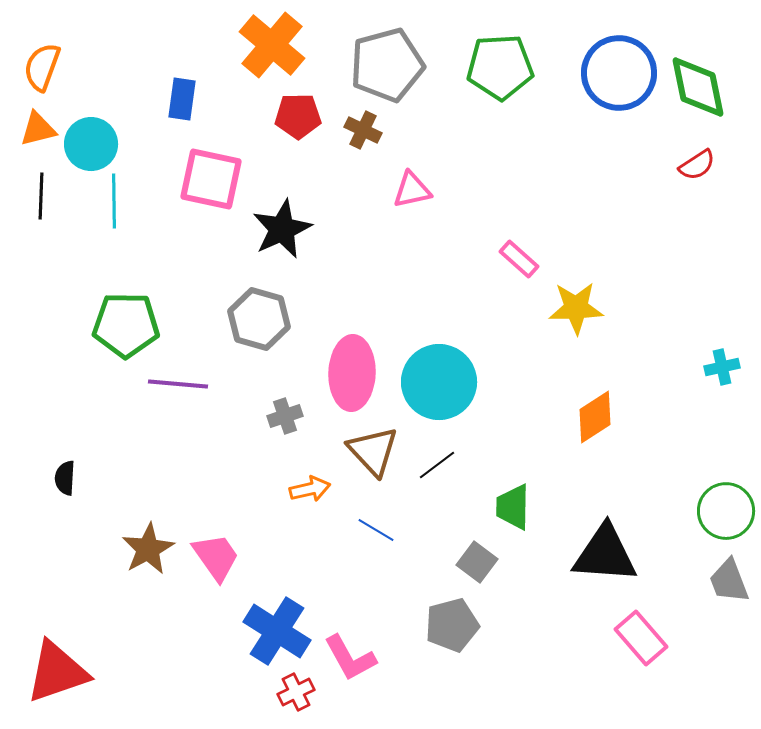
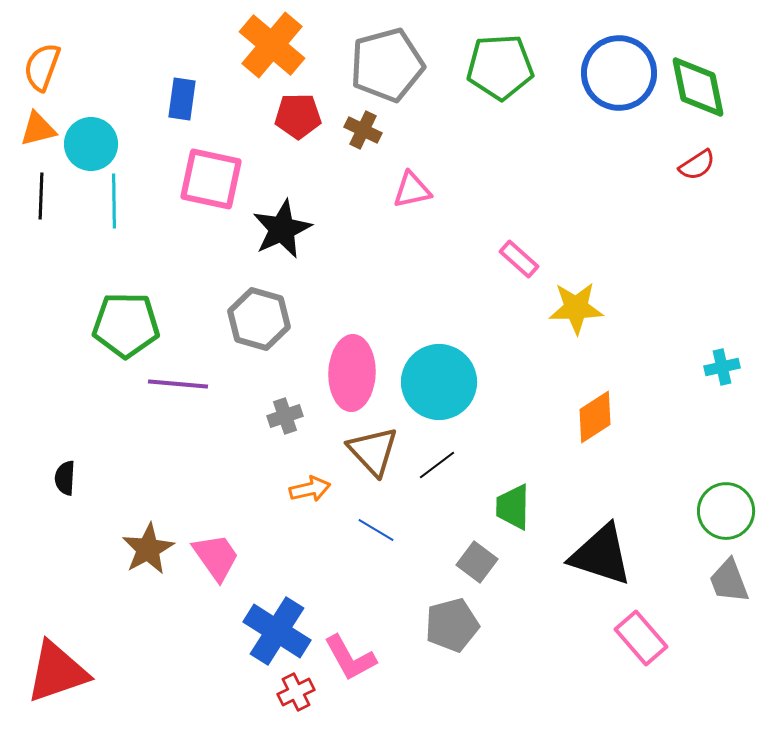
black triangle at (605, 554): moved 4 px left, 1 px down; rotated 14 degrees clockwise
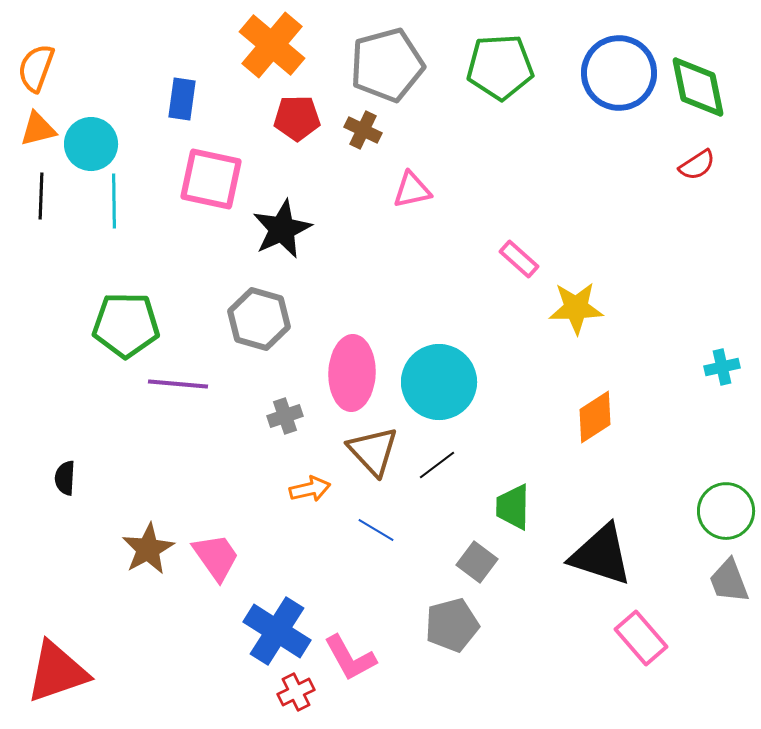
orange semicircle at (42, 67): moved 6 px left, 1 px down
red pentagon at (298, 116): moved 1 px left, 2 px down
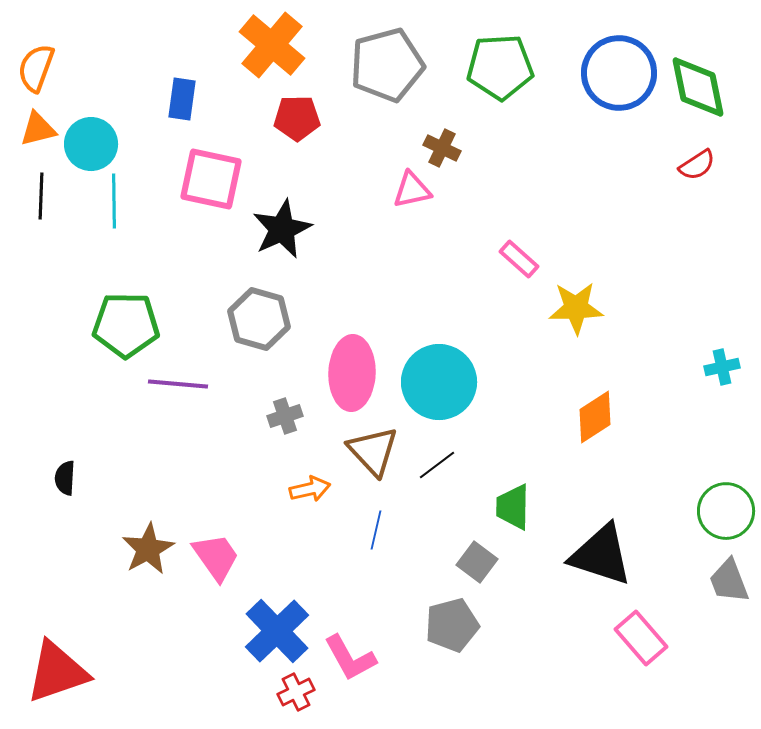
brown cross at (363, 130): moved 79 px right, 18 px down
blue line at (376, 530): rotated 72 degrees clockwise
blue cross at (277, 631): rotated 14 degrees clockwise
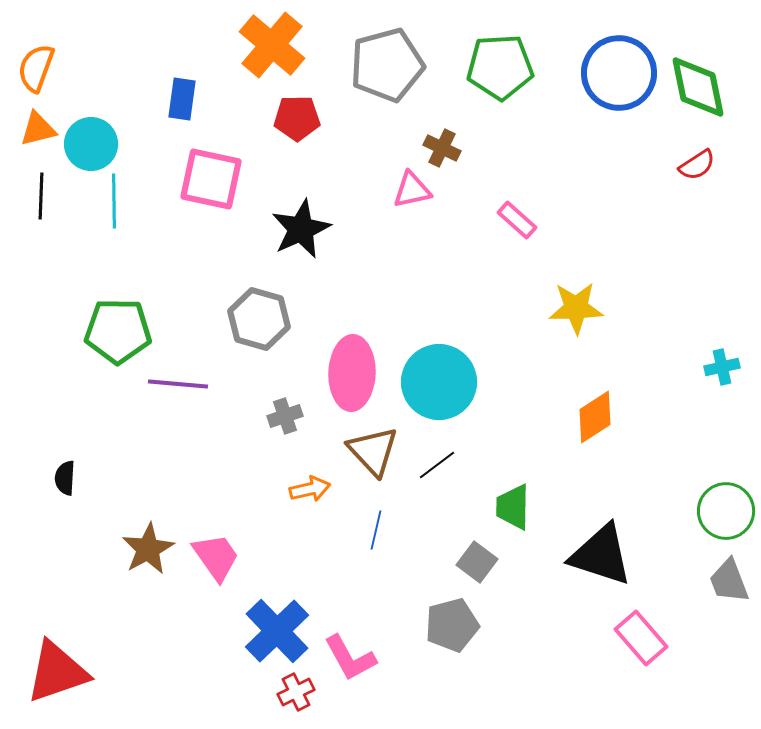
black star at (282, 229): moved 19 px right
pink rectangle at (519, 259): moved 2 px left, 39 px up
green pentagon at (126, 325): moved 8 px left, 6 px down
